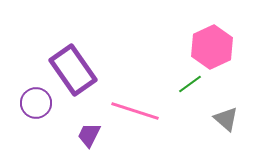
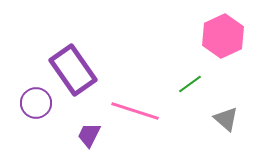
pink hexagon: moved 11 px right, 11 px up
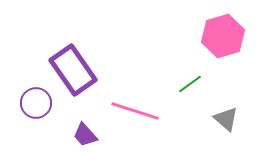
pink hexagon: rotated 9 degrees clockwise
purple trapezoid: moved 4 px left; rotated 68 degrees counterclockwise
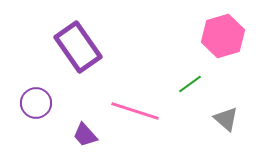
purple rectangle: moved 5 px right, 23 px up
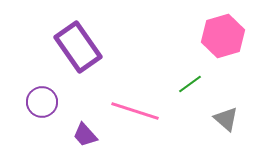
purple circle: moved 6 px right, 1 px up
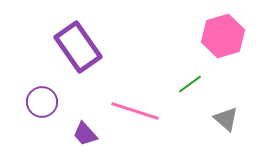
purple trapezoid: moved 1 px up
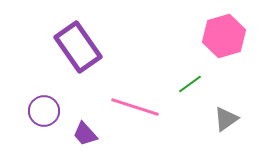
pink hexagon: moved 1 px right
purple circle: moved 2 px right, 9 px down
pink line: moved 4 px up
gray triangle: rotated 44 degrees clockwise
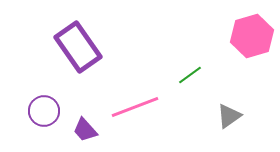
pink hexagon: moved 28 px right
green line: moved 9 px up
pink line: rotated 39 degrees counterclockwise
gray triangle: moved 3 px right, 3 px up
purple trapezoid: moved 4 px up
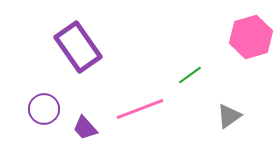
pink hexagon: moved 1 px left, 1 px down
pink line: moved 5 px right, 2 px down
purple circle: moved 2 px up
purple trapezoid: moved 2 px up
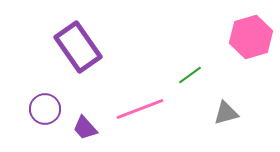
purple circle: moved 1 px right
gray triangle: moved 3 px left, 3 px up; rotated 20 degrees clockwise
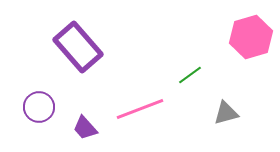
purple rectangle: rotated 6 degrees counterclockwise
purple circle: moved 6 px left, 2 px up
